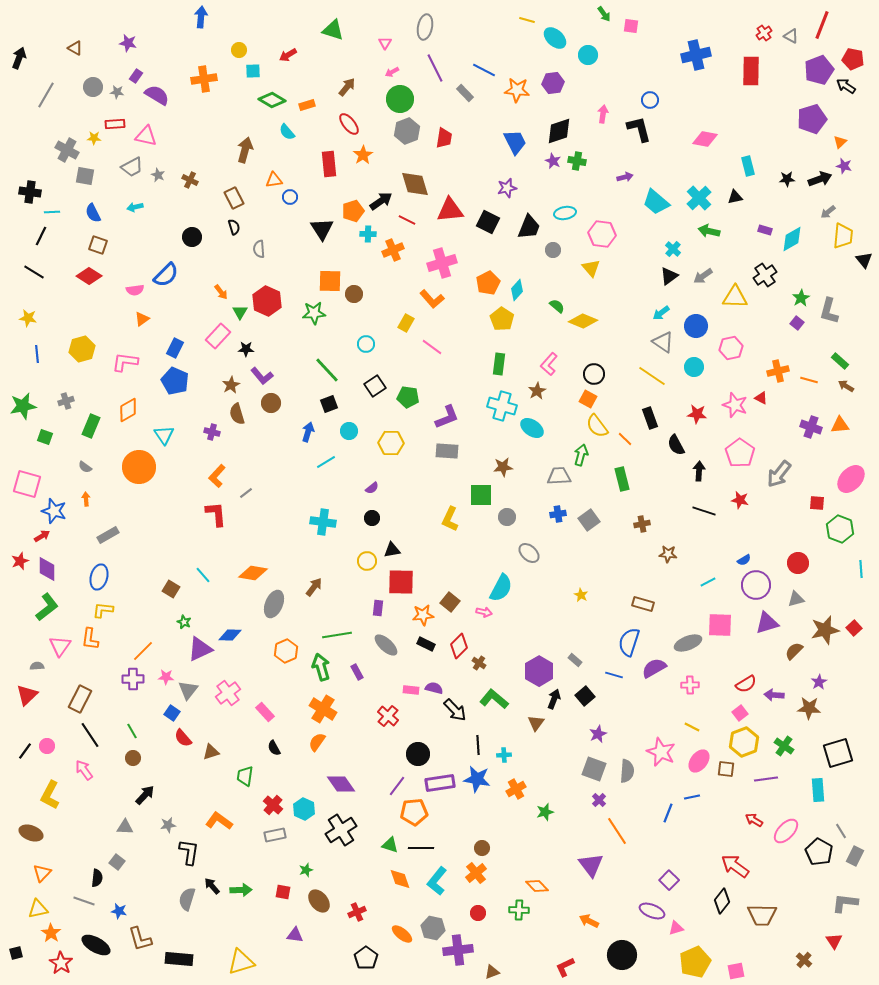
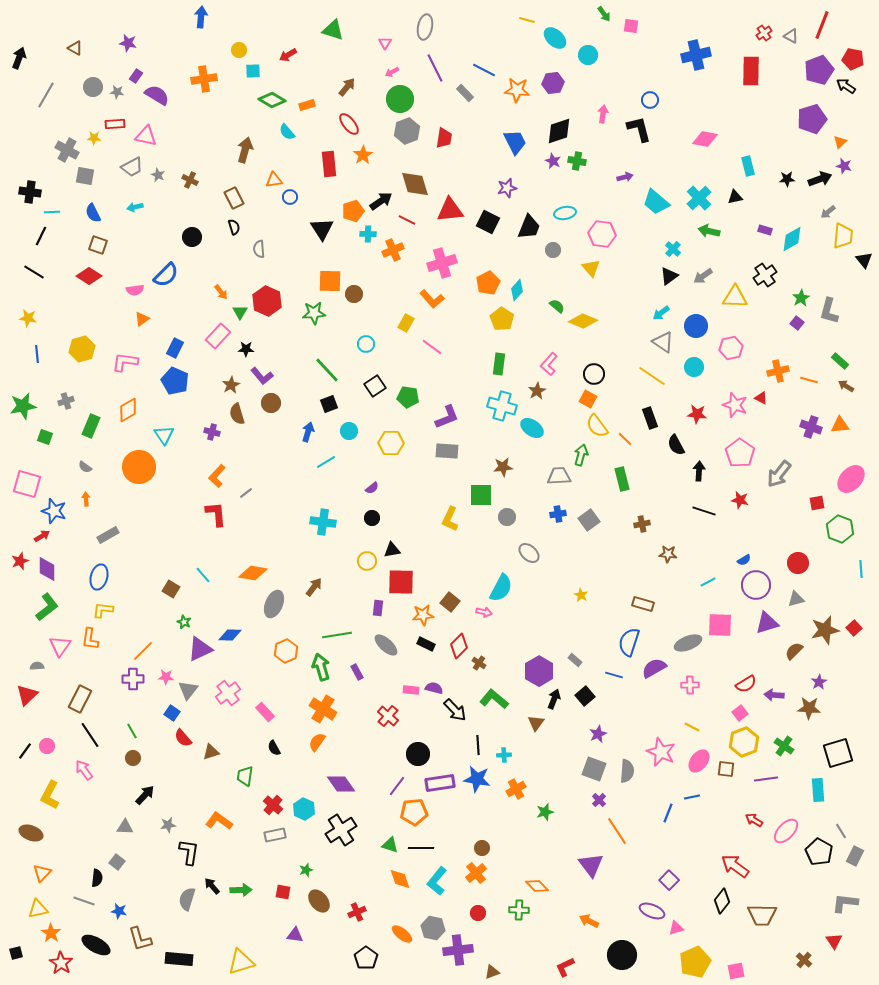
red square at (817, 503): rotated 14 degrees counterclockwise
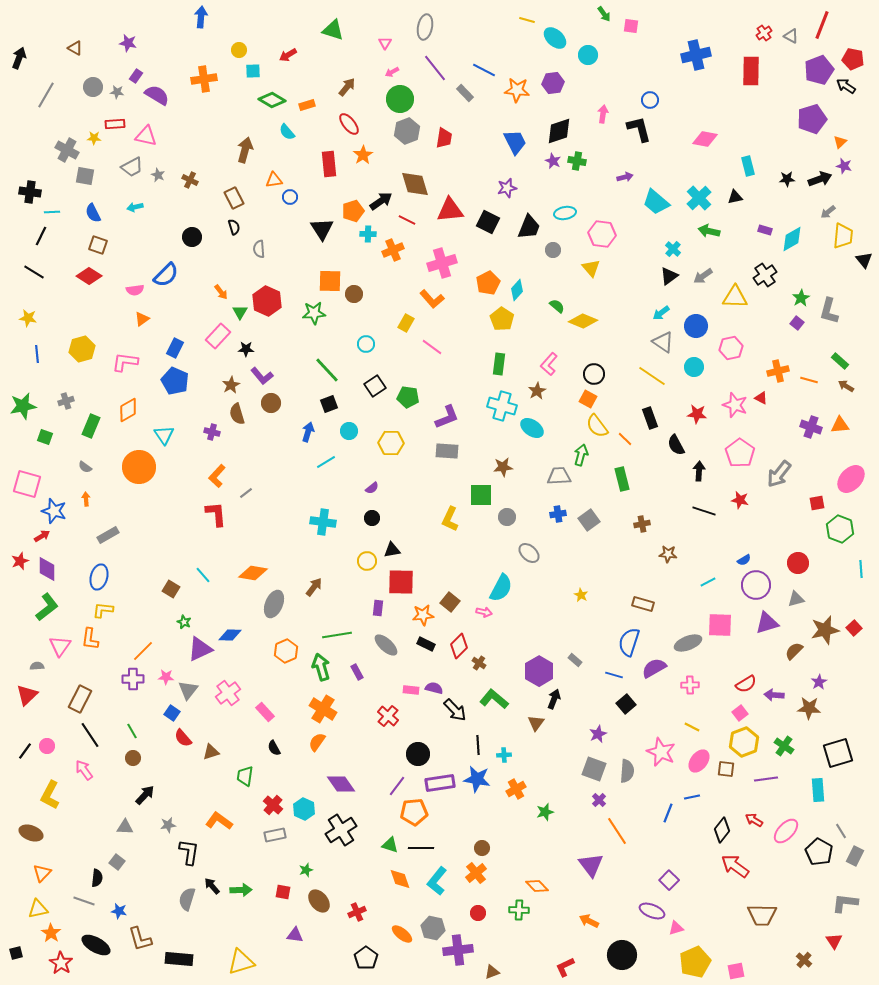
purple line at (435, 68): rotated 12 degrees counterclockwise
black square at (585, 696): moved 41 px right, 8 px down
black diamond at (722, 901): moved 71 px up
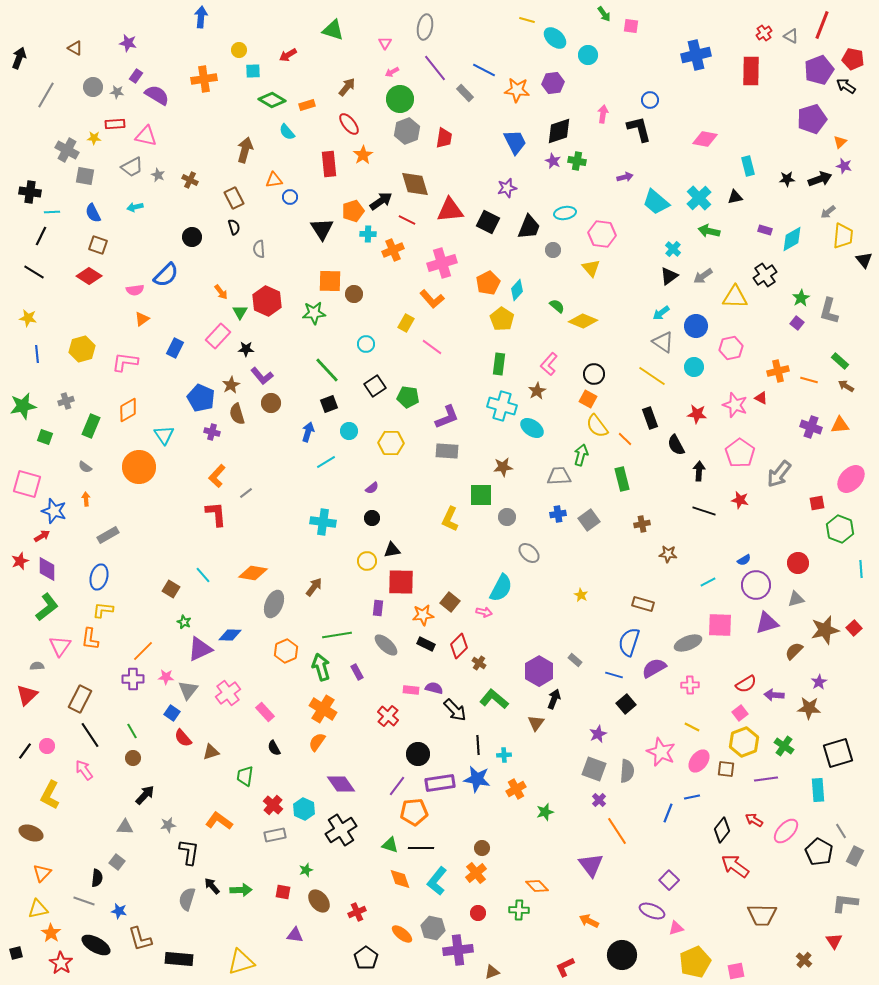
blue pentagon at (175, 381): moved 26 px right, 17 px down
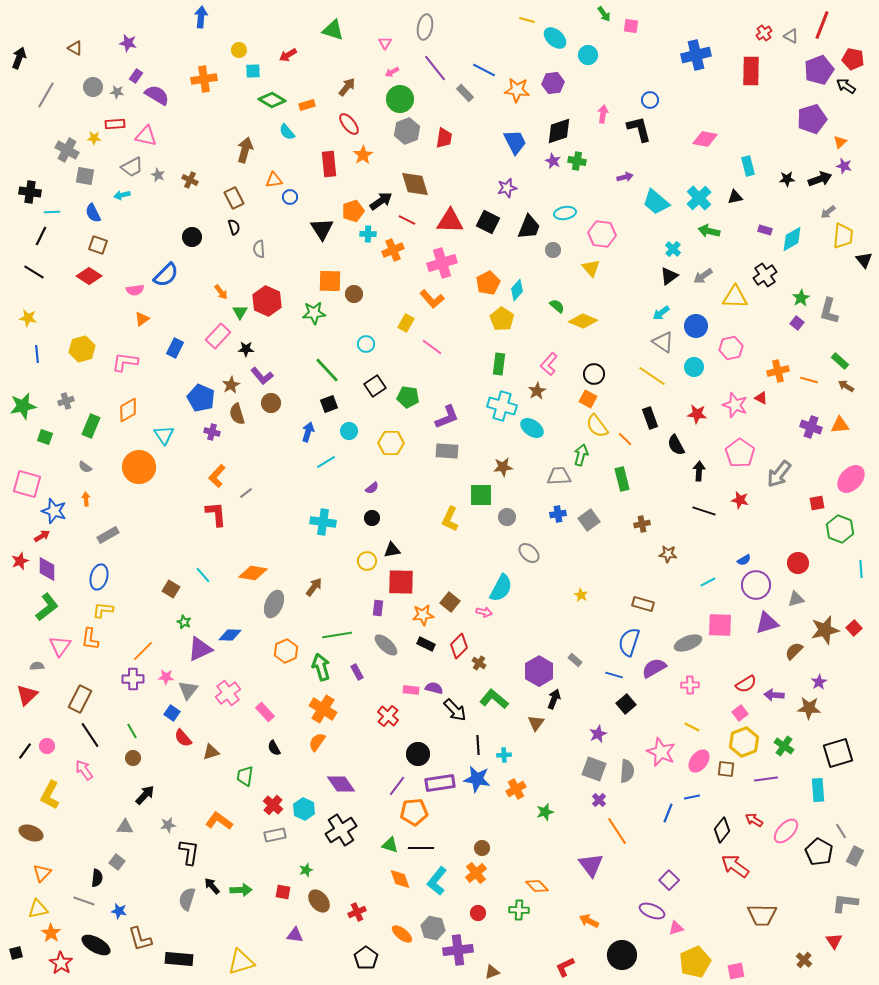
cyan arrow at (135, 207): moved 13 px left, 12 px up
red triangle at (450, 210): moved 11 px down; rotated 8 degrees clockwise
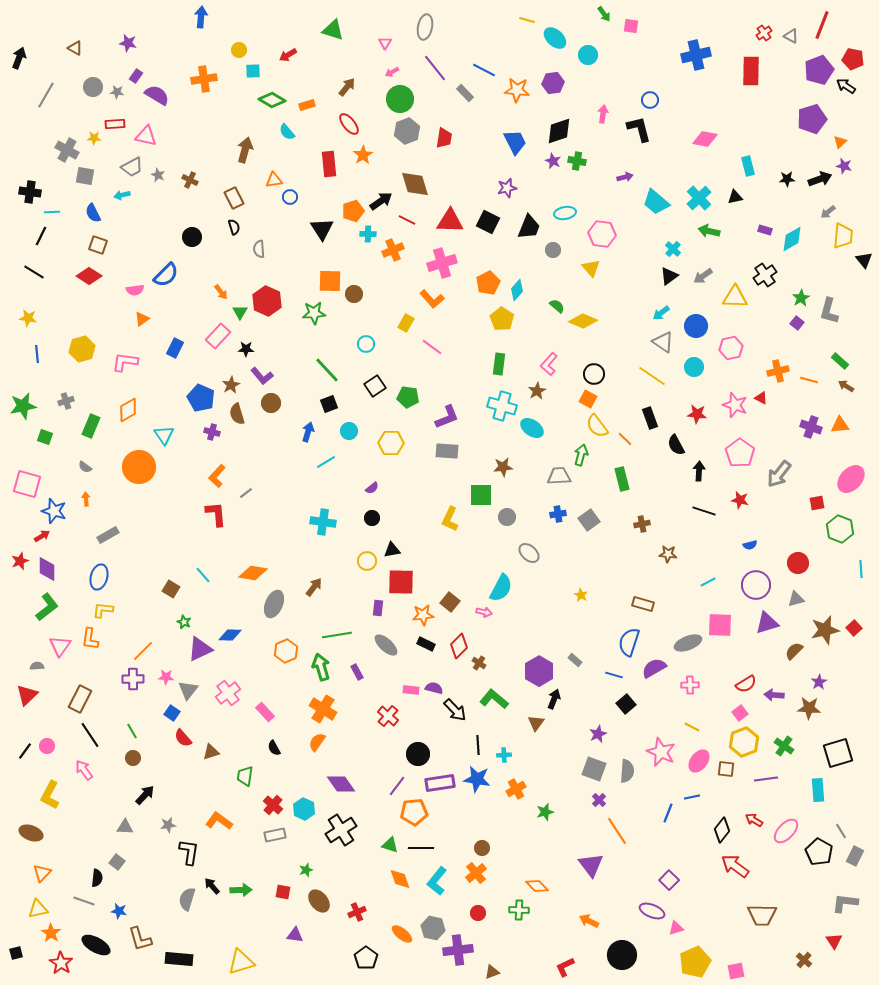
blue semicircle at (744, 560): moved 6 px right, 15 px up; rotated 16 degrees clockwise
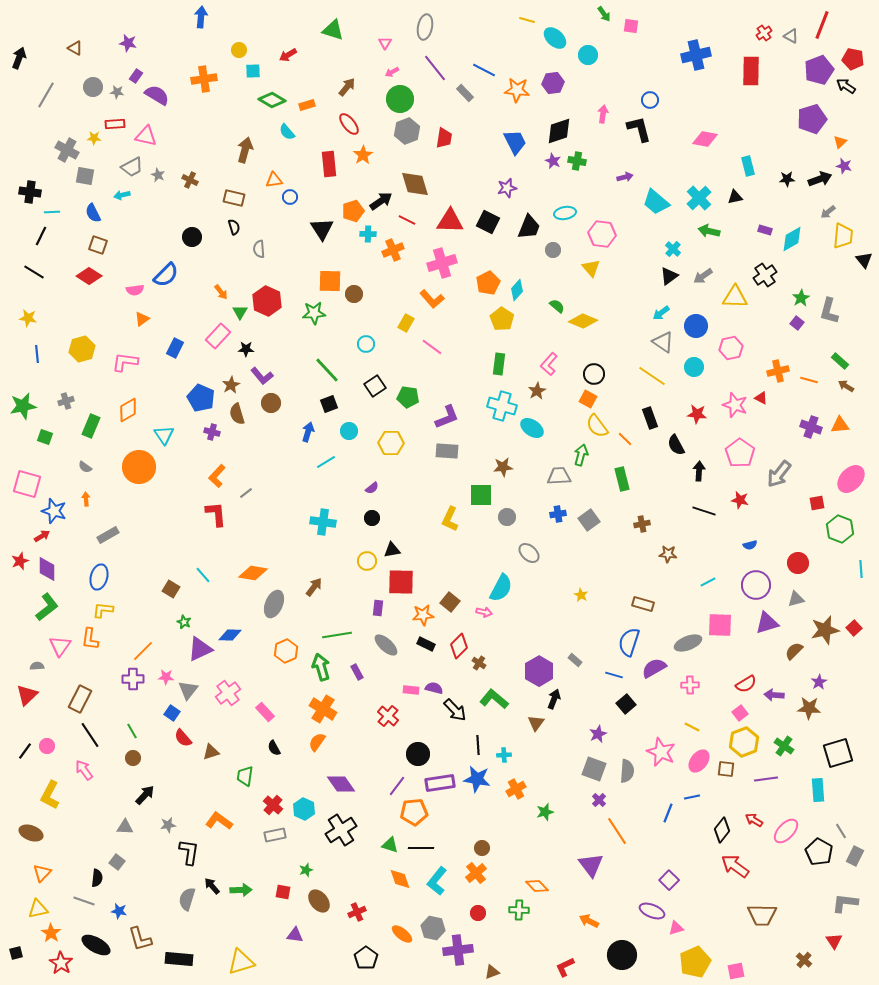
brown rectangle at (234, 198): rotated 50 degrees counterclockwise
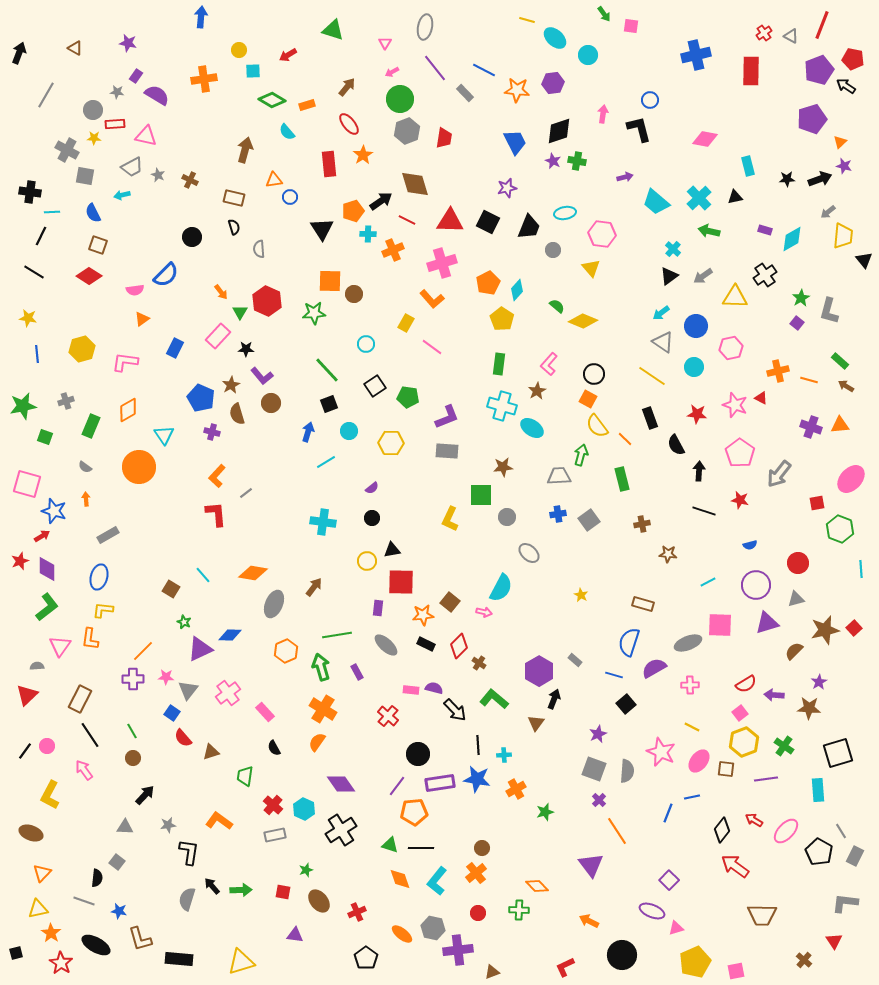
black arrow at (19, 58): moved 5 px up
gray circle at (93, 87): moved 23 px down
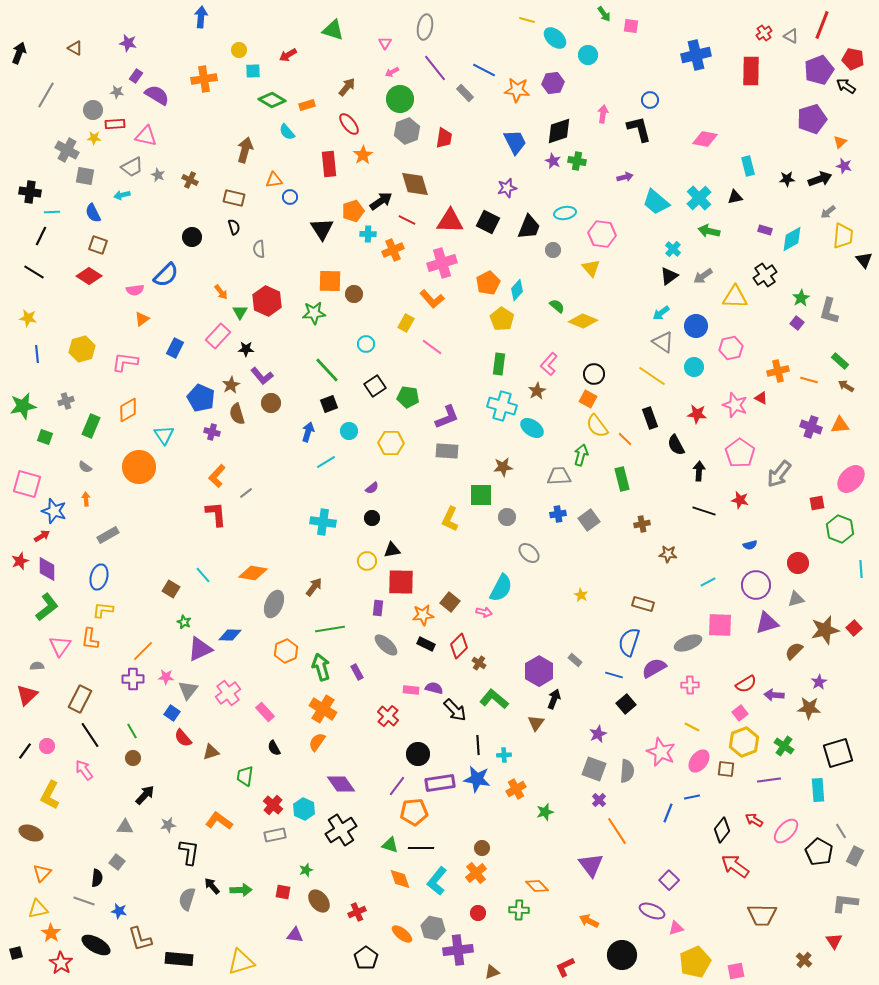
green line at (337, 635): moved 7 px left, 6 px up
purple line at (766, 779): moved 3 px right, 1 px down
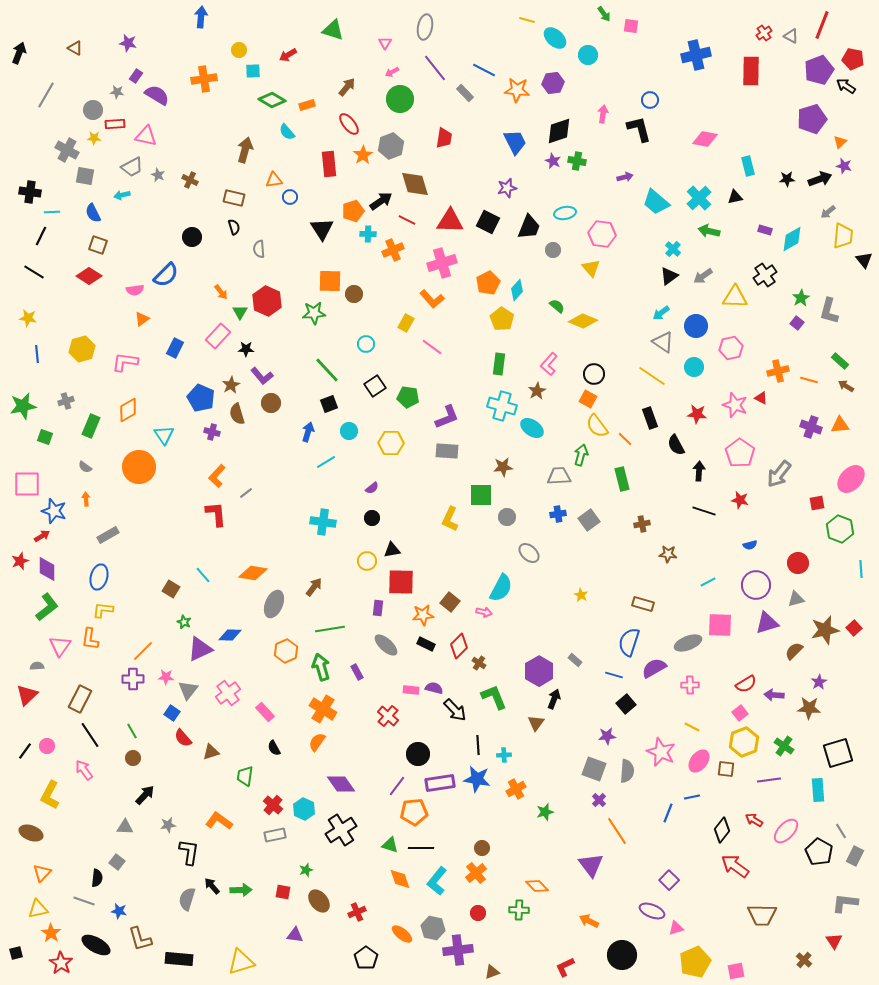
gray hexagon at (407, 131): moved 16 px left, 15 px down
pink square at (27, 484): rotated 16 degrees counterclockwise
green L-shape at (494, 699): moved 2 px up; rotated 28 degrees clockwise
purple star at (598, 734): moved 9 px right, 2 px down; rotated 18 degrees clockwise
